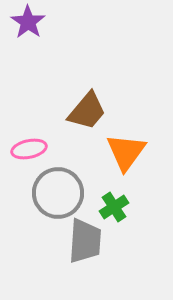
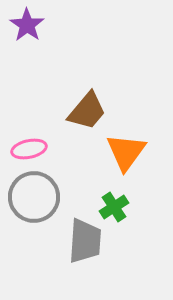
purple star: moved 1 px left, 3 px down
gray circle: moved 24 px left, 4 px down
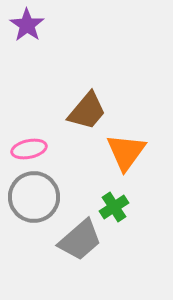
gray trapezoid: moved 5 px left, 1 px up; rotated 45 degrees clockwise
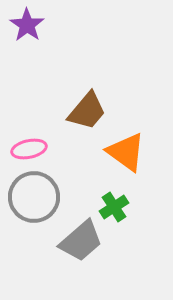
orange triangle: rotated 30 degrees counterclockwise
gray trapezoid: moved 1 px right, 1 px down
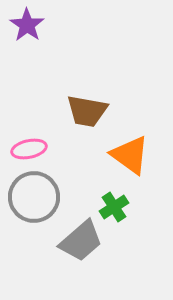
brown trapezoid: rotated 60 degrees clockwise
orange triangle: moved 4 px right, 3 px down
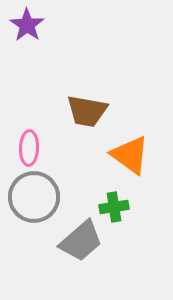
pink ellipse: moved 1 px up; rotated 76 degrees counterclockwise
green cross: rotated 24 degrees clockwise
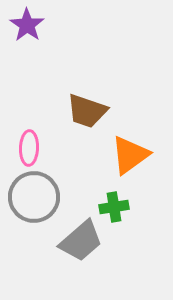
brown trapezoid: rotated 9 degrees clockwise
orange triangle: rotated 48 degrees clockwise
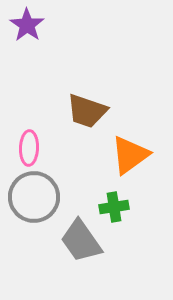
gray trapezoid: rotated 96 degrees clockwise
